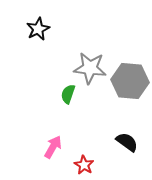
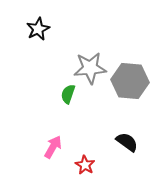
gray star: rotated 12 degrees counterclockwise
red star: moved 1 px right
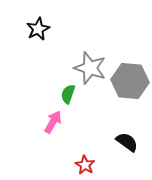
gray star: rotated 24 degrees clockwise
pink arrow: moved 25 px up
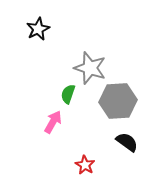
gray hexagon: moved 12 px left, 20 px down; rotated 9 degrees counterclockwise
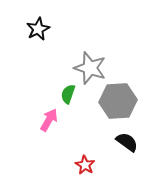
pink arrow: moved 4 px left, 2 px up
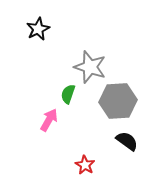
gray star: moved 1 px up
black semicircle: moved 1 px up
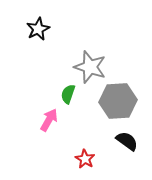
red star: moved 6 px up
